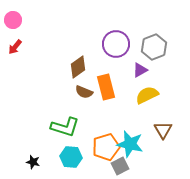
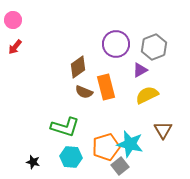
gray square: rotated 12 degrees counterclockwise
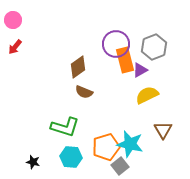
orange rectangle: moved 19 px right, 27 px up
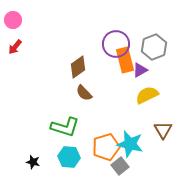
brown semicircle: moved 1 px down; rotated 24 degrees clockwise
cyan hexagon: moved 2 px left
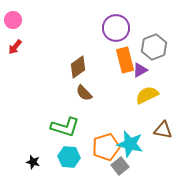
purple circle: moved 16 px up
brown triangle: rotated 48 degrees counterclockwise
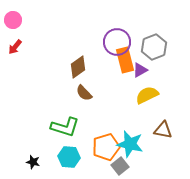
purple circle: moved 1 px right, 14 px down
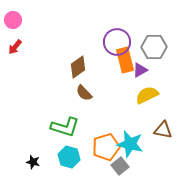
gray hexagon: rotated 20 degrees clockwise
cyan hexagon: rotated 10 degrees clockwise
